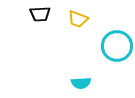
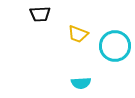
yellow trapezoid: moved 15 px down
cyan circle: moved 2 px left
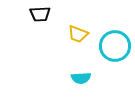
cyan semicircle: moved 5 px up
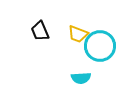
black trapezoid: moved 17 px down; rotated 70 degrees clockwise
cyan circle: moved 15 px left
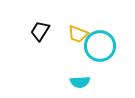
black trapezoid: rotated 55 degrees clockwise
cyan semicircle: moved 1 px left, 4 px down
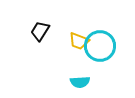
yellow trapezoid: moved 1 px right, 7 px down
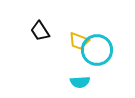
black trapezoid: rotated 65 degrees counterclockwise
cyan circle: moved 3 px left, 4 px down
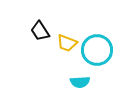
yellow trapezoid: moved 12 px left, 2 px down
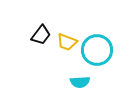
black trapezoid: moved 1 px right, 4 px down; rotated 110 degrees counterclockwise
yellow trapezoid: moved 1 px up
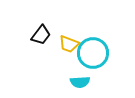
yellow trapezoid: moved 2 px right, 2 px down
cyan circle: moved 4 px left, 3 px down
